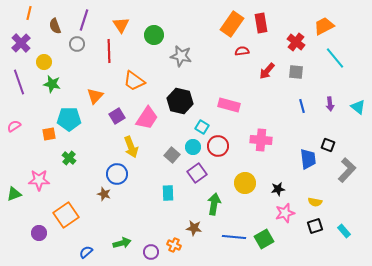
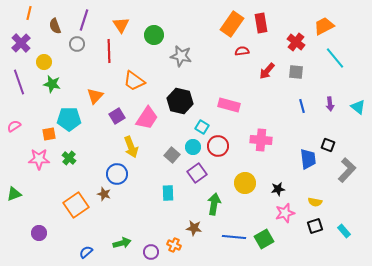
pink star at (39, 180): moved 21 px up
orange square at (66, 215): moved 10 px right, 10 px up
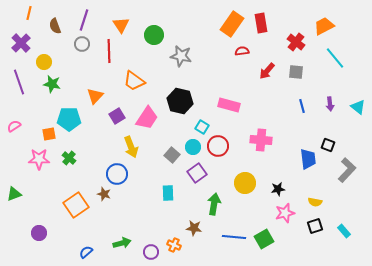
gray circle at (77, 44): moved 5 px right
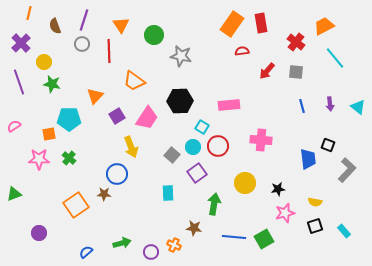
black hexagon at (180, 101): rotated 15 degrees counterclockwise
pink rectangle at (229, 105): rotated 20 degrees counterclockwise
brown star at (104, 194): rotated 16 degrees counterclockwise
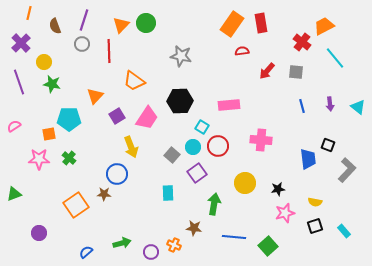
orange triangle at (121, 25): rotated 18 degrees clockwise
green circle at (154, 35): moved 8 px left, 12 px up
red cross at (296, 42): moved 6 px right
green square at (264, 239): moved 4 px right, 7 px down; rotated 12 degrees counterclockwise
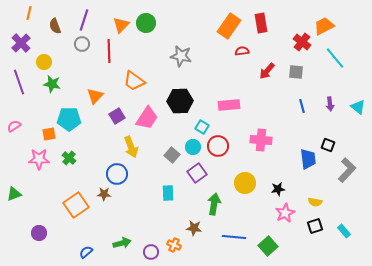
orange rectangle at (232, 24): moved 3 px left, 2 px down
pink star at (285, 213): rotated 12 degrees counterclockwise
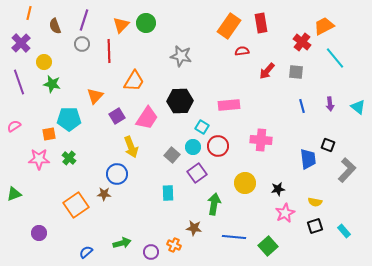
orange trapezoid at (134, 81): rotated 95 degrees counterclockwise
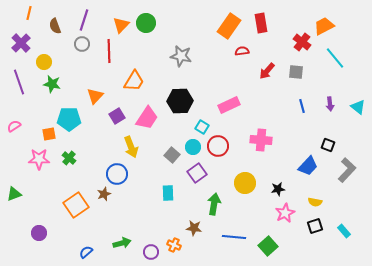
pink rectangle at (229, 105): rotated 20 degrees counterclockwise
blue trapezoid at (308, 159): moved 7 px down; rotated 50 degrees clockwise
brown star at (104, 194): rotated 24 degrees counterclockwise
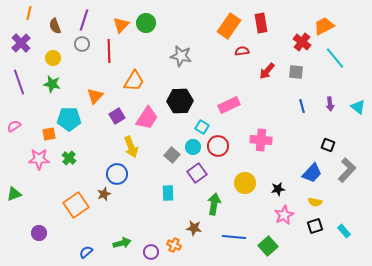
yellow circle at (44, 62): moved 9 px right, 4 px up
blue trapezoid at (308, 166): moved 4 px right, 7 px down
pink star at (285, 213): moved 1 px left, 2 px down
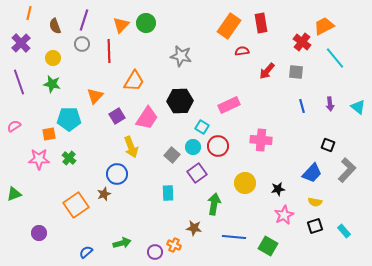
green square at (268, 246): rotated 18 degrees counterclockwise
purple circle at (151, 252): moved 4 px right
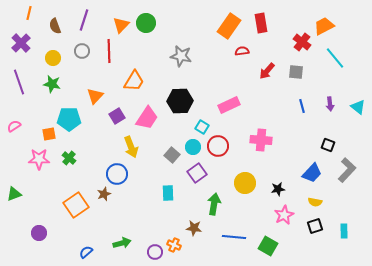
gray circle at (82, 44): moved 7 px down
cyan rectangle at (344, 231): rotated 40 degrees clockwise
